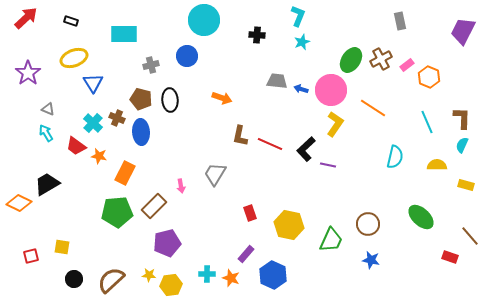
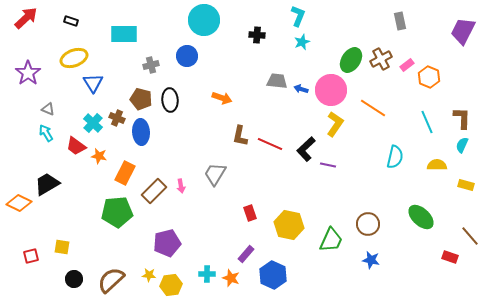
brown rectangle at (154, 206): moved 15 px up
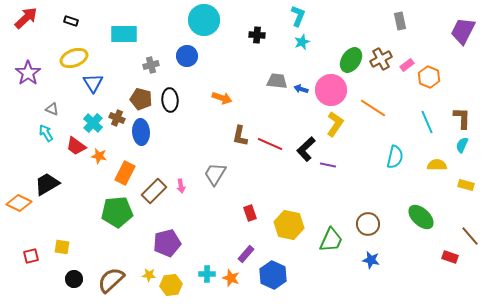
gray triangle at (48, 109): moved 4 px right
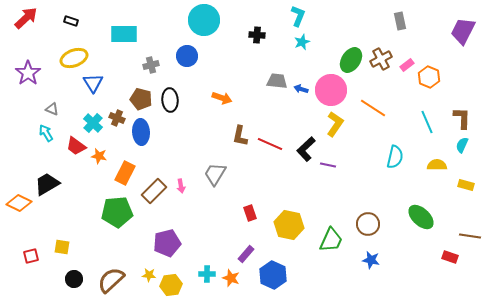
brown line at (470, 236): rotated 40 degrees counterclockwise
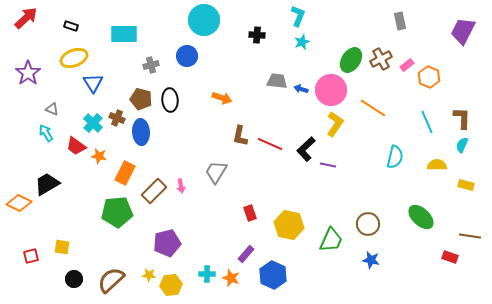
black rectangle at (71, 21): moved 5 px down
gray trapezoid at (215, 174): moved 1 px right, 2 px up
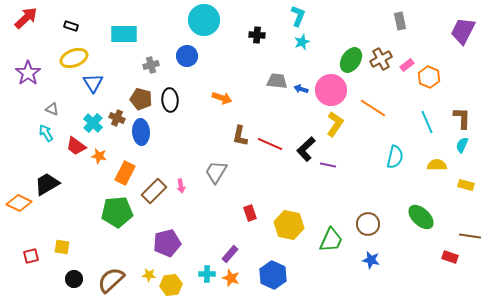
purple rectangle at (246, 254): moved 16 px left
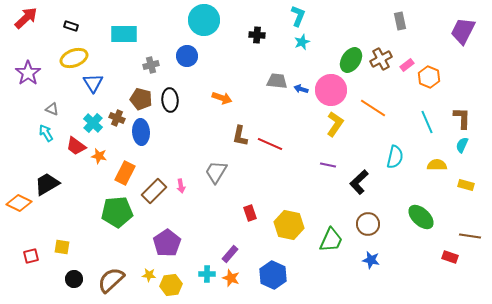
black L-shape at (306, 149): moved 53 px right, 33 px down
purple pentagon at (167, 243): rotated 20 degrees counterclockwise
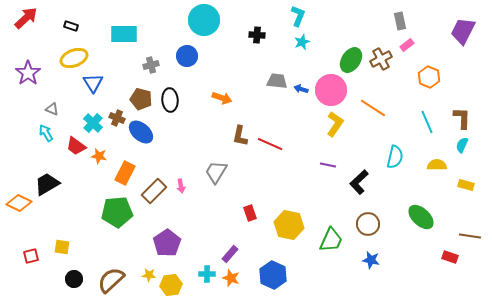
pink rectangle at (407, 65): moved 20 px up
blue ellipse at (141, 132): rotated 45 degrees counterclockwise
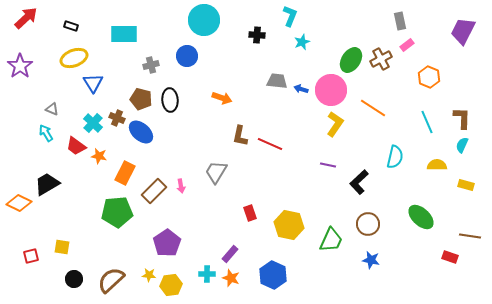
cyan L-shape at (298, 16): moved 8 px left
purple star at (28, 73): moved 8 px left, 7 px up
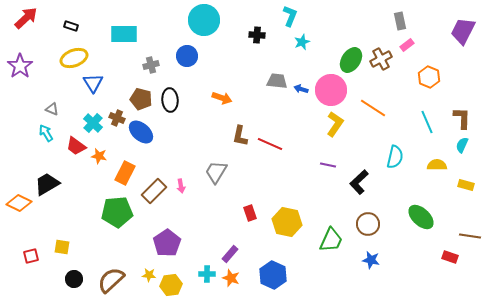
yellow hexagon at (289, 225): moved 2 px left, 3 px up
